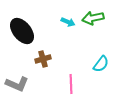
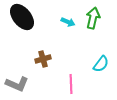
green arrow: rotated 115 degrees clockwise
black ellipse: moved 14 px up
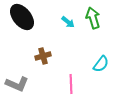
green arrow: rotated 30 degrees counterclockwise
cyan arrow: rotated 16 degrees clockwise
brown cross: moved 3 px up
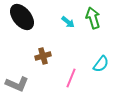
pink line: moved 6 px up; rotated 24 degrees clockwise
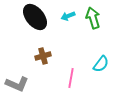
black ellipse: moved 13 px right
cyan arrow: moved 6 px up; rotated 120 degrees clockwise
pink line: rotated 12 degrees counterclockwise
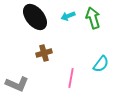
brown cross: moved 1 px right, 3 px up
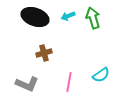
black ellipse: rotated 32 degrees counterclockwise
cyan semicircle: moved 11 px down; rotated 18 degrees clockwise
pink line: moved 2 px left, 4 px down
gray L-shape: moved 10 px right
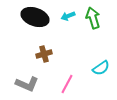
brown cross: moved 1 px down
cyan semicircle: moved 7 px up
pink line: moved 2 px left, 2 px down; rotated 18 degrees clockwise
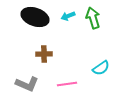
brown cross: rotated 14 degrees clockwise
pink line: rotated 54 degrees clockwise
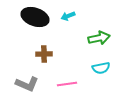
green arrow: moved 6 px right, 20 px down; rotated 95 degrees clockwise
cyan semicircle: rotated 24 degrees clockwise
